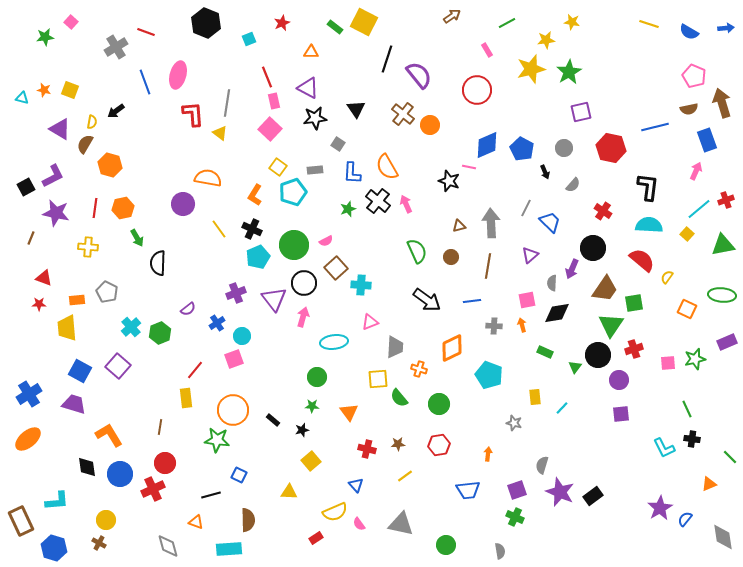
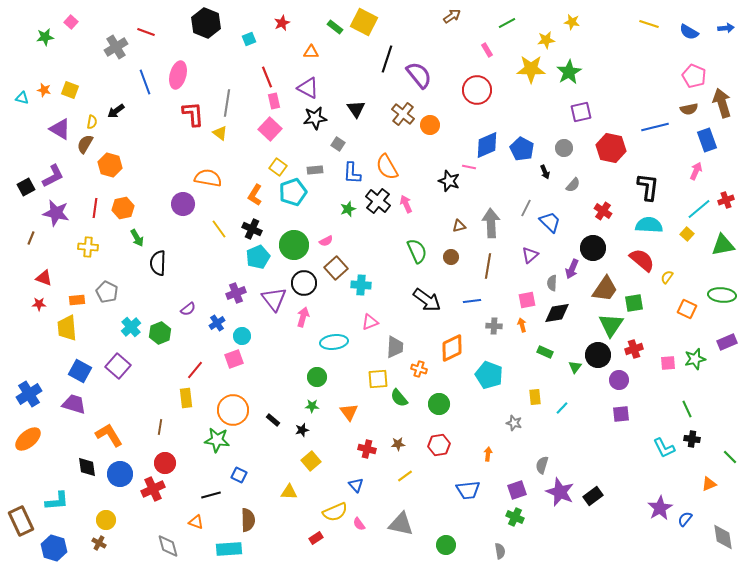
yellow star at (531, 69): rotated 16 degrees clockwise
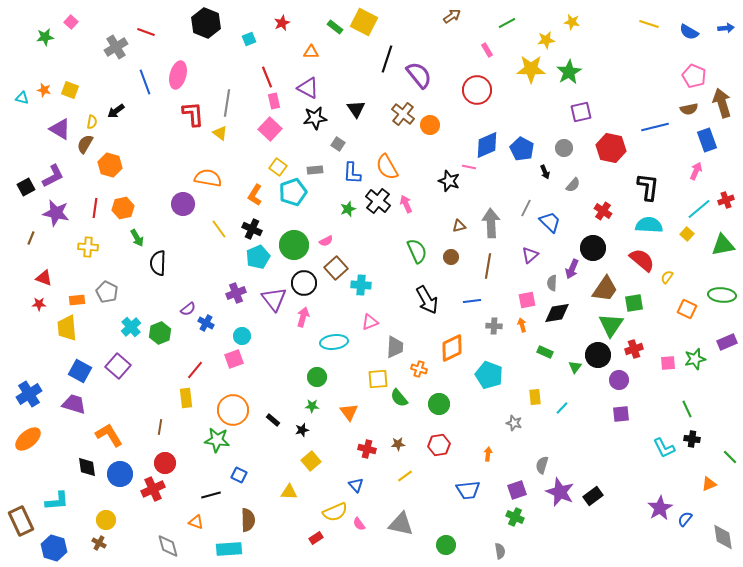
black arrow at (427, 300): rotated 24 degrees clockwise
blue cross at (217, 323): moved 11 px left; rotated 28 degrees counterclockwise
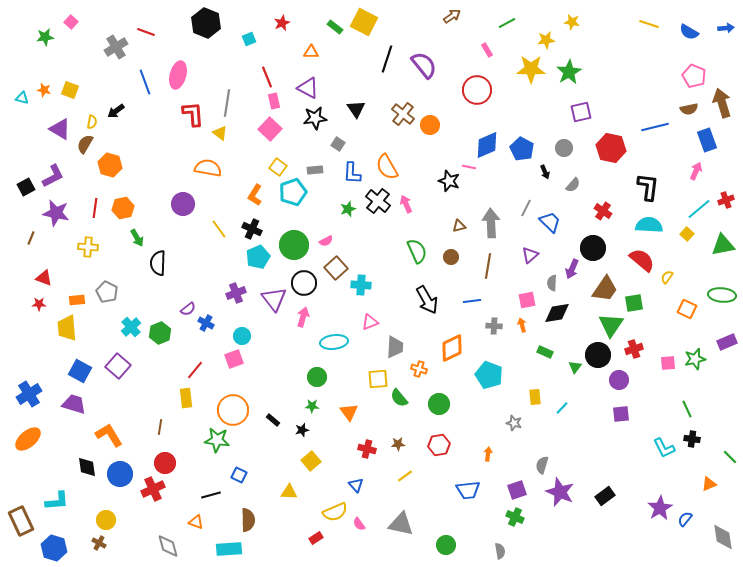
purple semicircle at (419, 75): moved 5 px right, 10 px up
orange semicircle at (208, 178): moved 10 px up
black rectangle at (593, 496): moved 12 px right
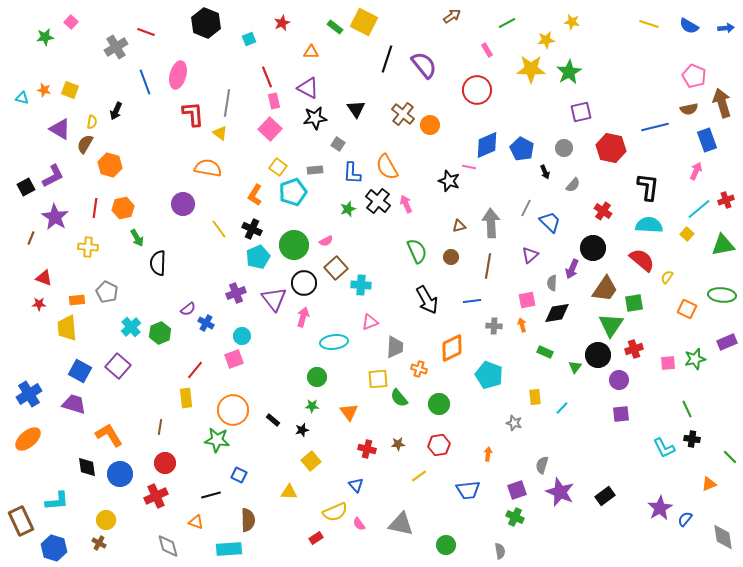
blue semicircle at (689, 32): moved 6 px up
black arrow at (116, 111): rotated 30 degrees counterclockwise
purple star at (56, 213): moved 1 px left, 4 px down; rotated 20 degrees clockwise
yellow line at (405, 476): moved 14 px right
red cross at (153, 489): moved 3 px right, 7 px down
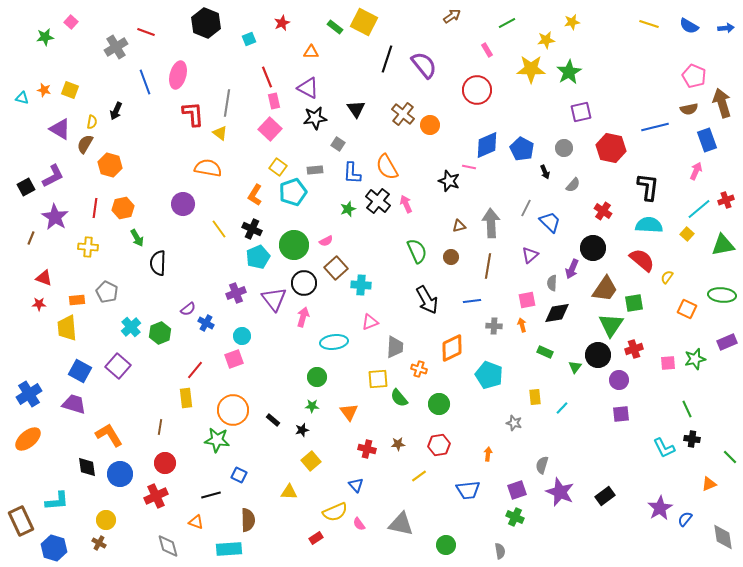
yellow star at (572, 22): rotated 21 degrees counterclockwise
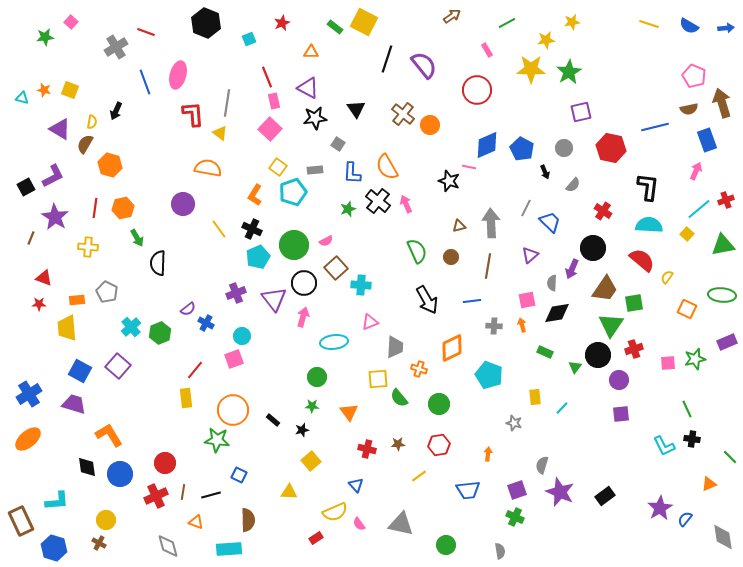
brown line at (160, 427): moved 23 px right, 65 px down
cyan L-shape at (664, 448): moved 2 px up
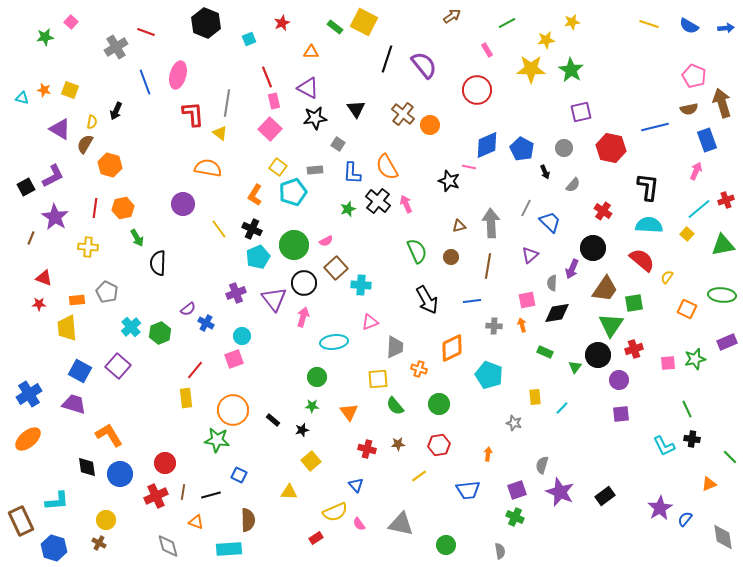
green star at (569, 72): moved 2 px right, 2 px up; rotated 10 degrees counterclockwise
green semicircle at (399, 398): moved 4 px left, 8 px down
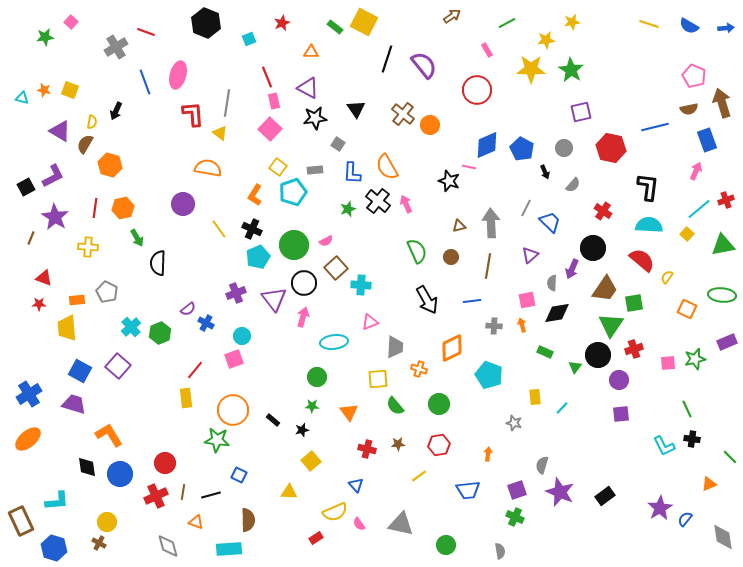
purple triangle at (60, 129): moved 2 px down
yellow circle at (106, 520): moved 1 px right, 2 px down
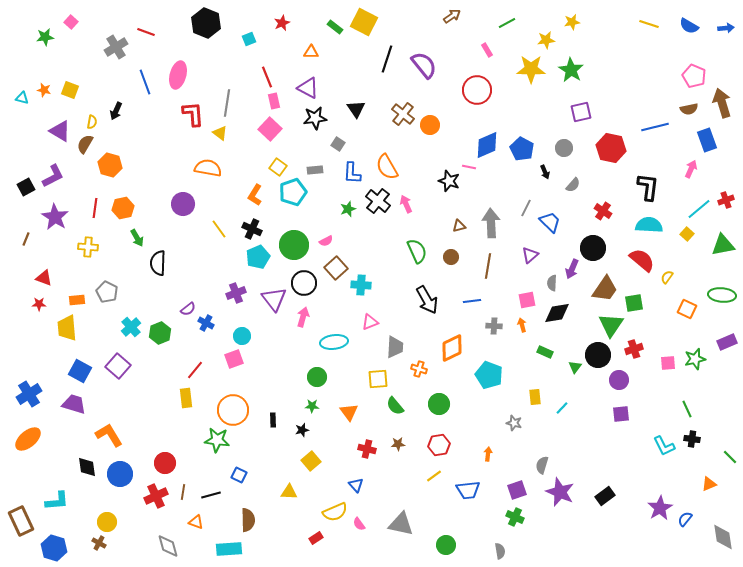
pink arrow at (696, 171): moved 5 px left, 2 px up
brown line at (31, 238): moved 5 px left, 1 px down
black rectangle at (273, 420): rotated 48 degrees clockwise
yellow line at (419, 476): moved 15 px right
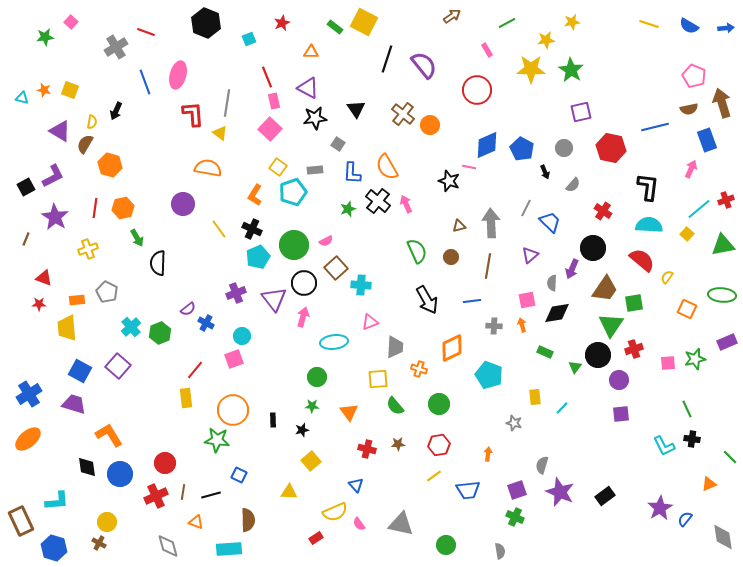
yellow cross at (88, 247): moved 2 px down; rotated 24 degrees counterclockwise
